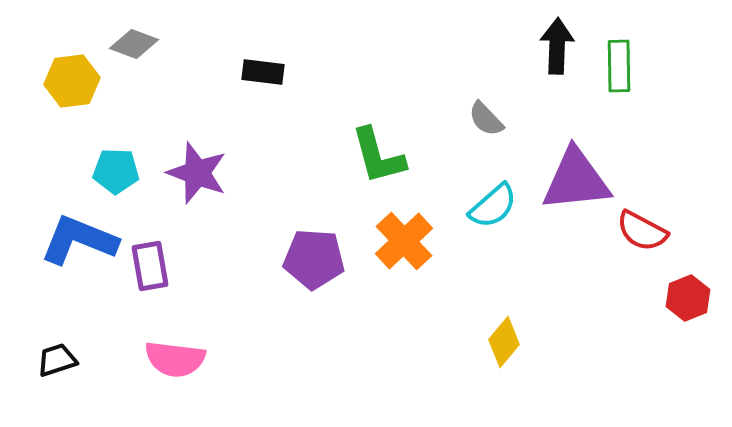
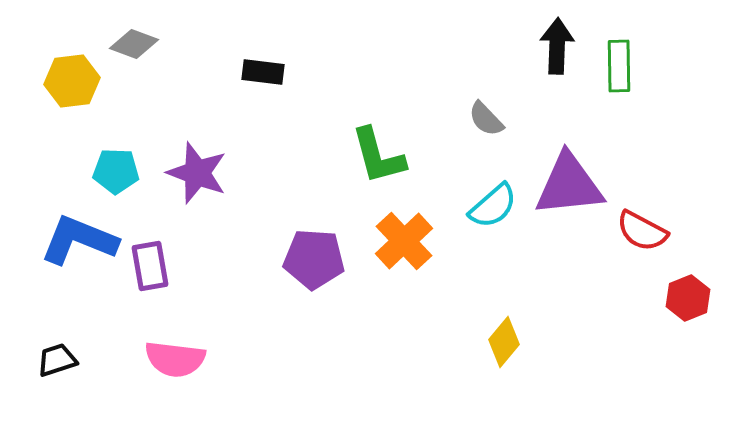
purple triangle: moved 7 px left, 5 px down
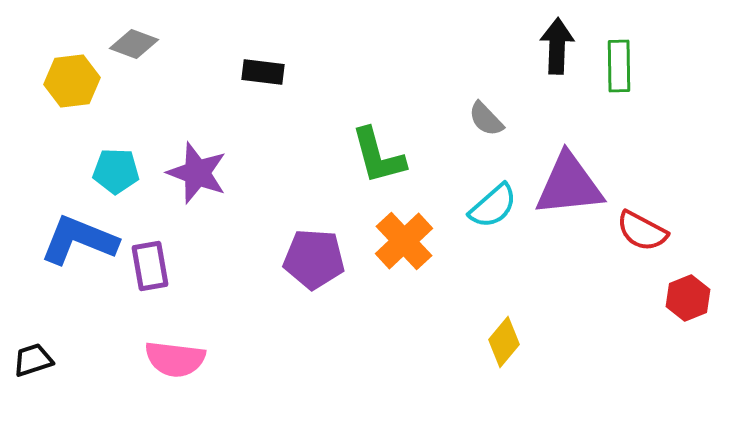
black trapezoid: moved 24 px left
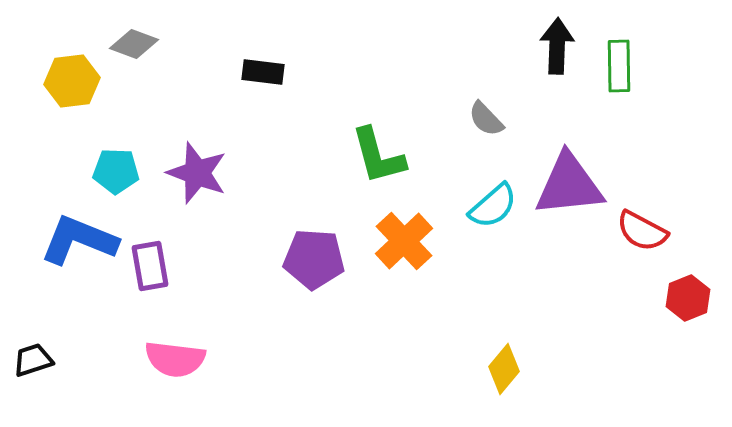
yellow diamond: moved 27 px down
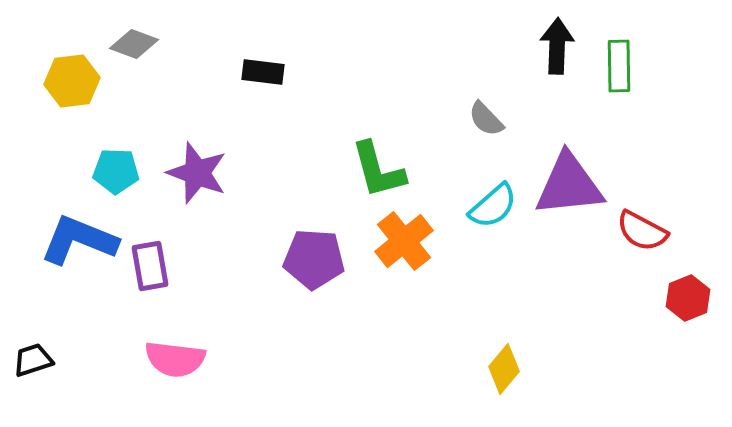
green L-shape: moved 14 px down
orange cross: rotated 4 degrees clockwise
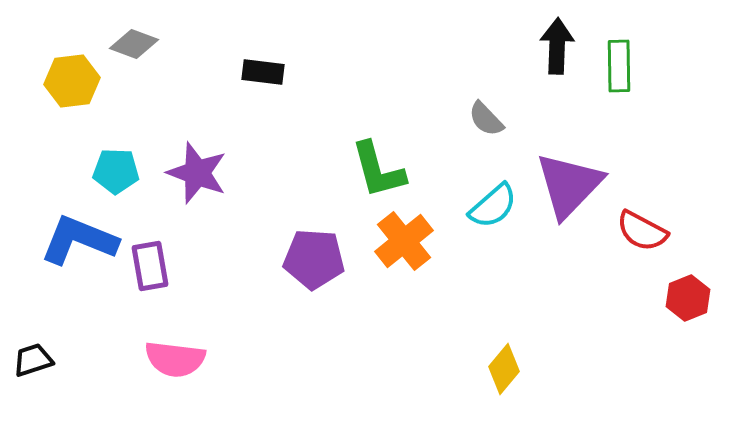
purple triangle: rotated 40 degrees counterclockwise
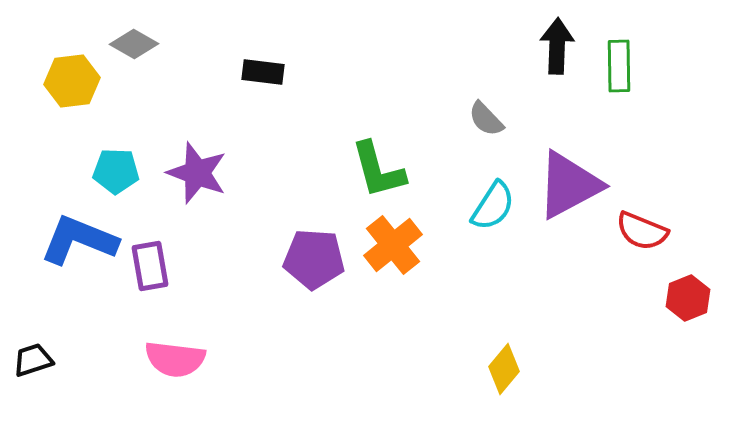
gray diamond: rotated 9 degrees clockwise
purple triangle: rotated 18 degrees clockwise
cyan semicircle: rotated 16 degrees counterclockwise
red semicircle: rotated 6 degrees counterclockwise
orange cross: moved 11 px left, 4 px down
